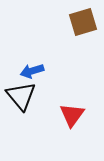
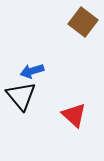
brown square: rotated 36 degrees counterclockwise
red triangle: moved 2 px right; rotated 24 degrees counterclockwise
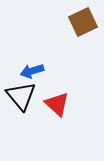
brown square: rotated 28 degrees clockwise
red triangle: moved 17 px left, 11 px up
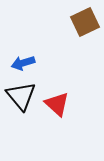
brown square: moved 2 px right
blue arrow: moved 9 px left, 8 px up
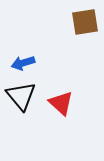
brown square: rotated 16 degrees clockwise
red triangle: moved 4 px right, 1 px up
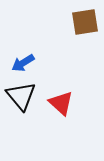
blue arrow: rotated 15 degrees counterclockwise
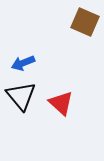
brown square: rotated 32 degrees clockwise
blue arrow: rotated 10 degrees clockwise
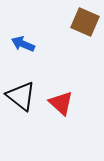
blue arrow: moved 19 px up; rotated 45 degrees clockwise
black triangle: rotated 12 degrees counterclockwise
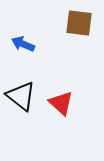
brown square: moved 6 px left, 1 px down; rotated 16 degrees counterclockwise
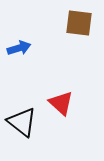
blue arrow: moved 4 px left, 4 px down; rotated 140 degrees clockwise
black triangle: moved 1 px right, 26 px down
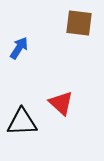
blue arrow: rotated 40 degrees counterclockwise
black triangle: rotated 40 degrees counterclockwise
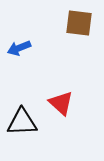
blue arrow: rotated 145 degrees counterclockwise
